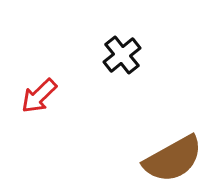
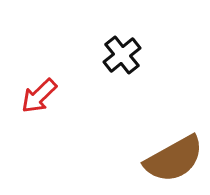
brown semicircle: moved 1 px right
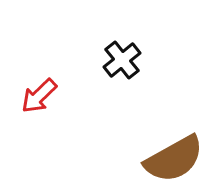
black cross: moved 5 px down
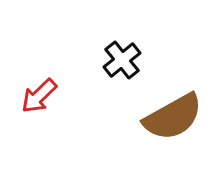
brown semicircle: moved 1 px left, 42 px up
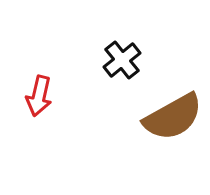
red arrow: rotated 33 degrees counterclockwise
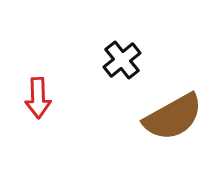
red arrow: moved 1 px left, 2 px down; rotated 15 degrees counterclockwise
